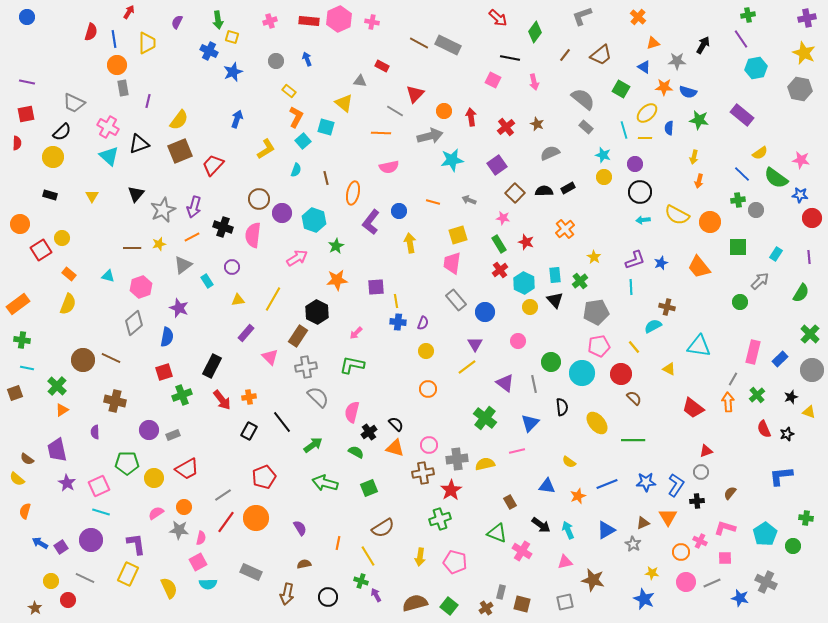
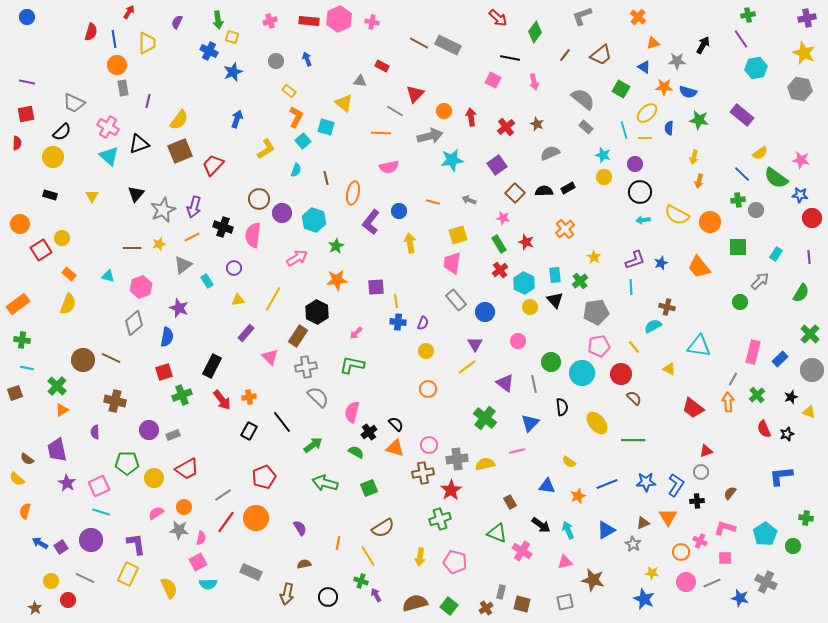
purple circle at (232, 267): moved 2 px right, 1 px down
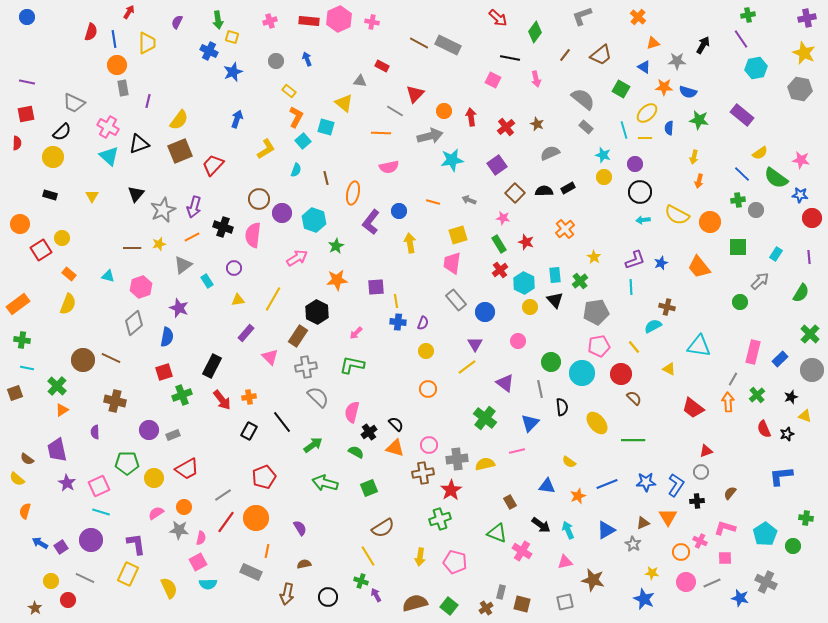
pink arrow at (534, 82): moved 2 px right, 3 px up
gray line at (534, 384): moved 6 px right, 5 px down
yellow triangle at (809, 412): moved 4 px left, 4 px down
orange line at (338, 543): moved 71 px left, 8 px down
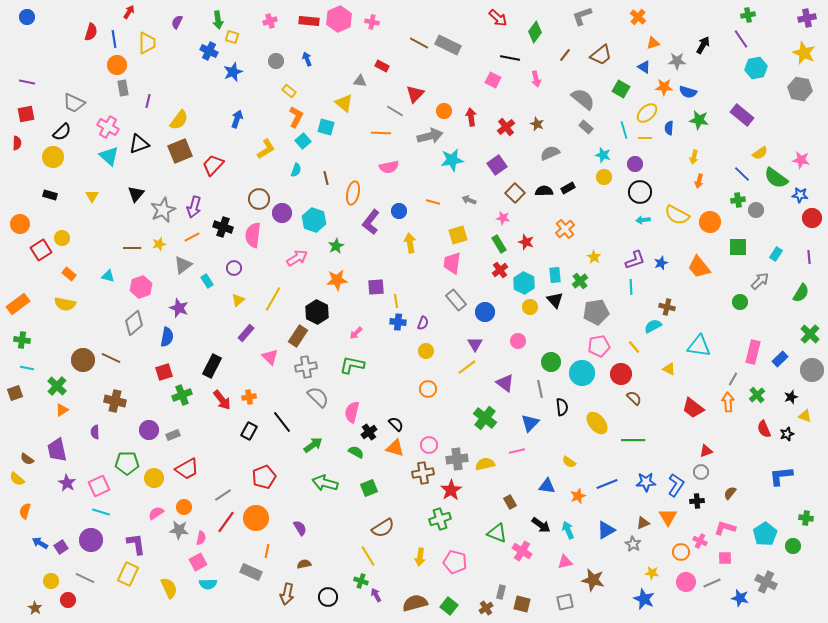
yellow triangle at (238, 300): rotated 32 degrees counterclockwise
yellow semicircle at (68, 304): moved 3 px left; rotated 80 degrees clockwise
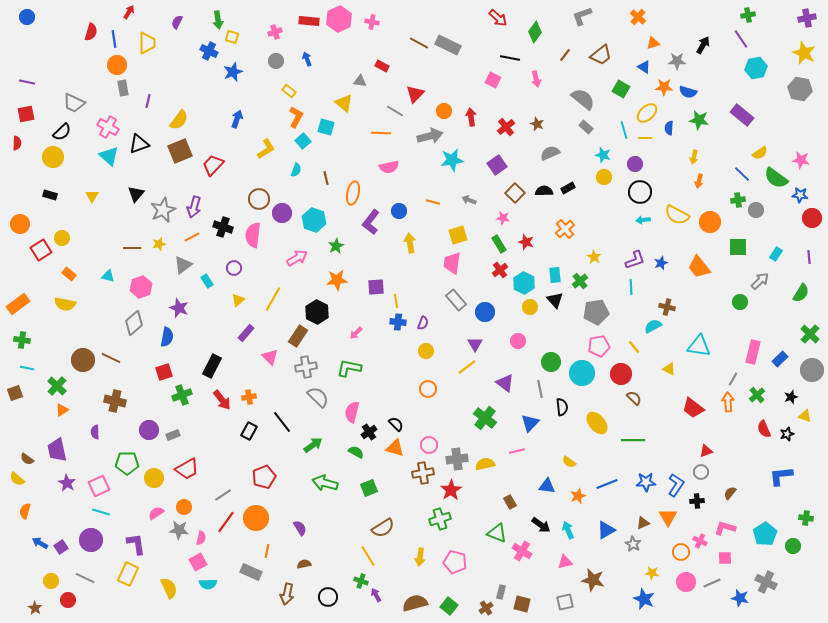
pink cross at (270, 21): moved 5 px right, 11 px down
green L-shape at (352, 365): moved 3 px left, 3 px down
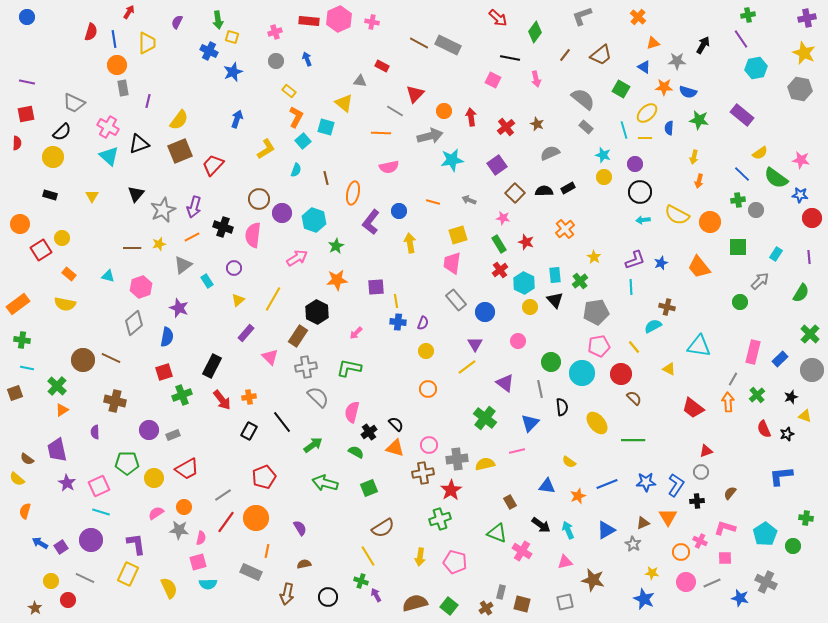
pink square at (198, 562): rotated 12 degrees clockwise
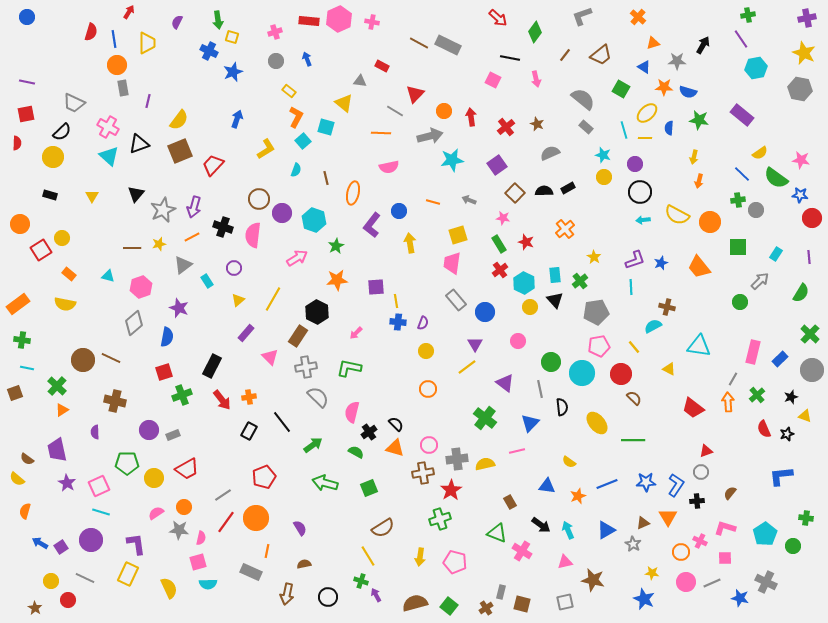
purple L-shape at (371, 222): moved 1 px right, 3 px down
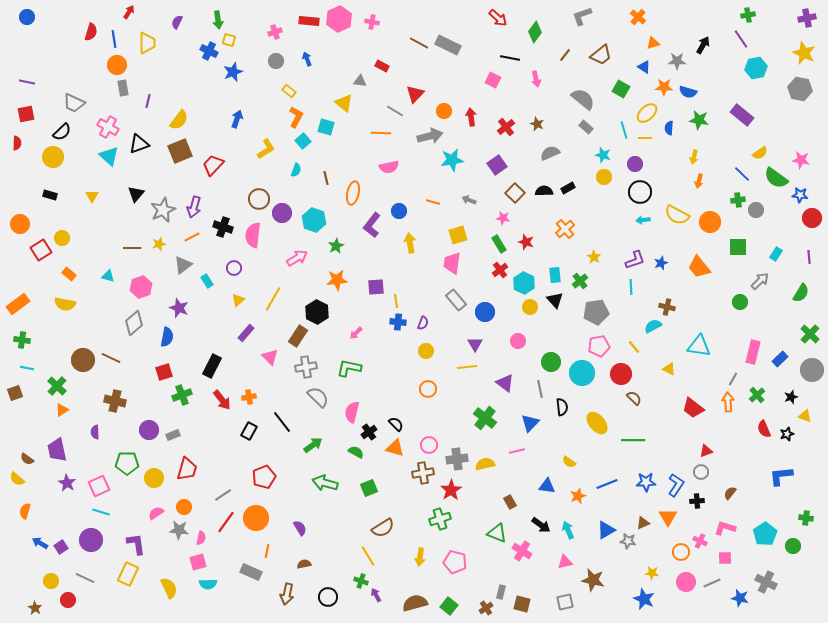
yellow square at (232, 37): moved 3 px left, 3 px down
yellow line at (467, 367): rotated 30 degrees clockwise
red trapezoid at (187, 469): rotated 45 degrees counterclockwise
gray star at (633, 544): moved 5 px left, 3 px up; rotated 21 degrees counterclockwise
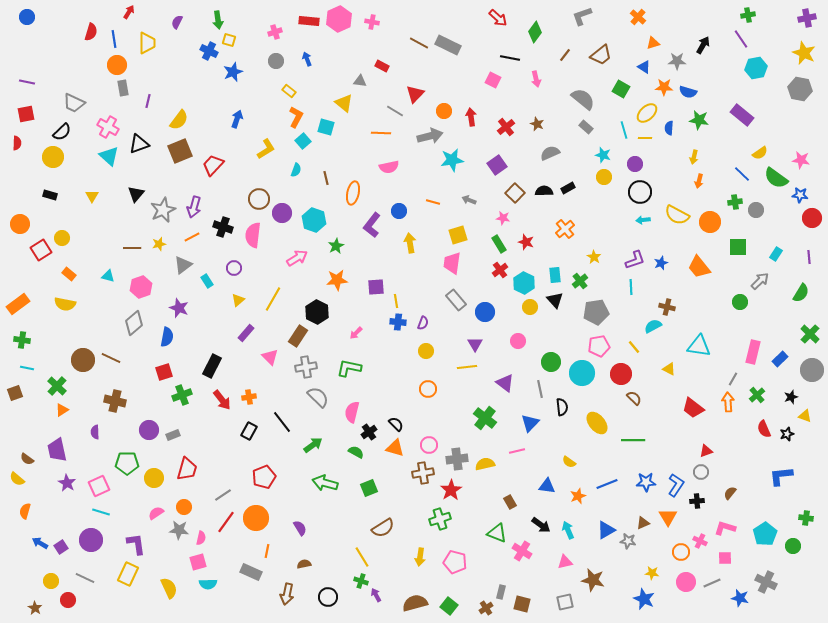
green cross at (738, 200): moved 3 px left, 2 px down
yellow line at (368, 556): moved 6 px left, 1 px down
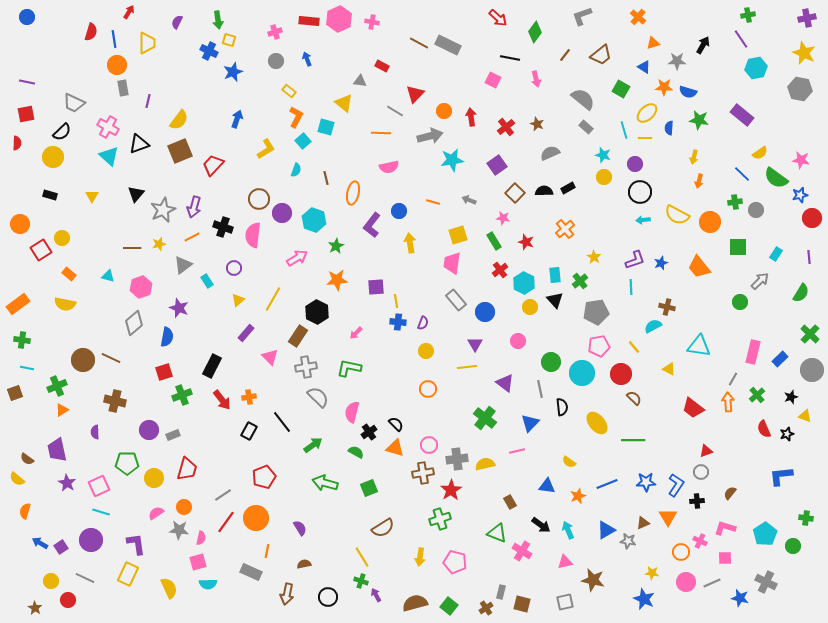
blue star at (800, 195): rotated 21 degrees counterclockwise
green rectangle at (499, 244): moved 5 px left, 3 px up
green cross at (57, 386): rotated 24 degrees clockwise
